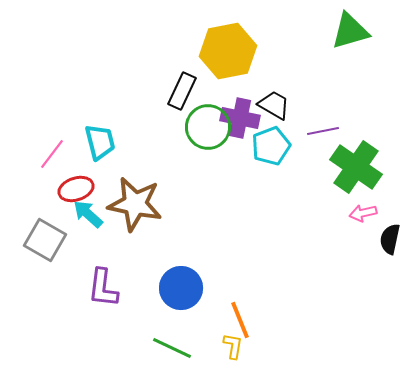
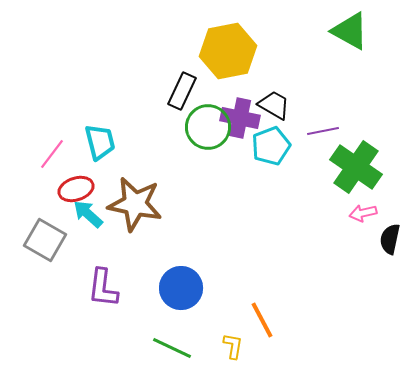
green triangle: rotated 45 degrees clockwise
orange line: moved 22 px right; rotated 6 degrees counterclockwise
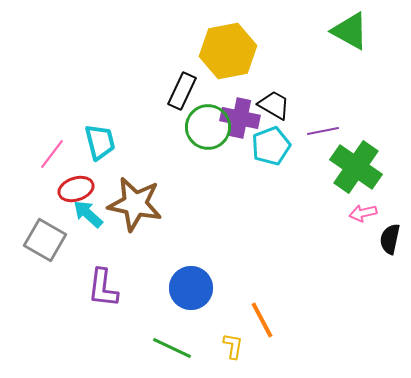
blue circle: moved 10 px right
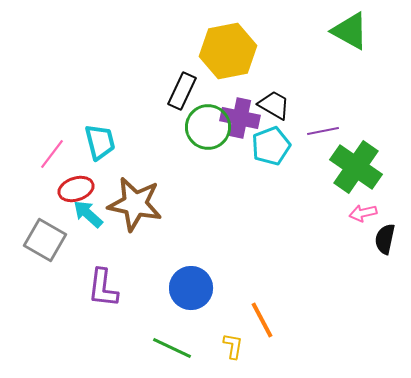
black semicircle: moved 5 px left
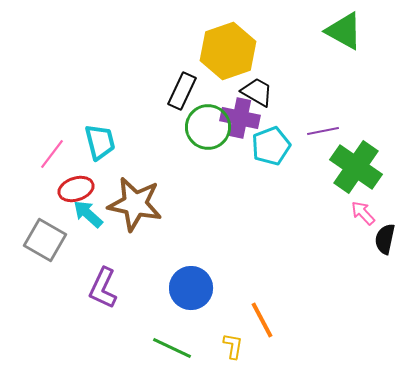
green triangle: moved 6 px left
yellow hexagon: rotated 8 degrees counterclockwise
black trapezoid: moved 17 px left, 13 px up
pink arrow: rotated 60 degrees clockwise
purple L-shape: rotated 18 degrees clockwise
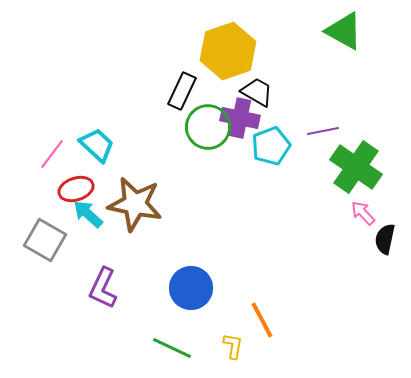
cyan trapezoid: moved 3 px left, 3 px down; rotated 33 degrees counterclockwise
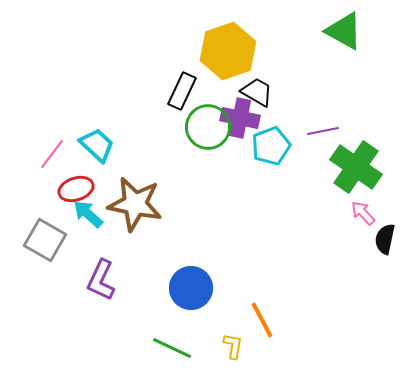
purple L-shape: moved 2 px left, 8 px up
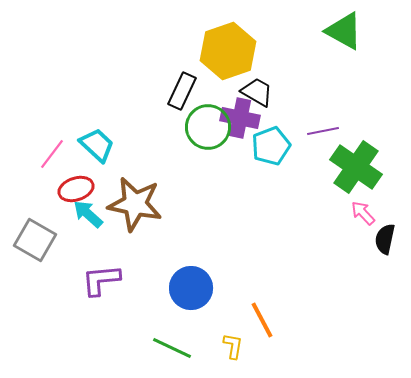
gray square: moved 10 px left
purple L-shape: rotated 60 degrees clockwise
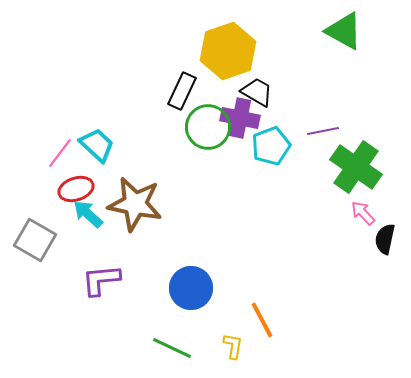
pink line: moved 8 px right, 1 px up
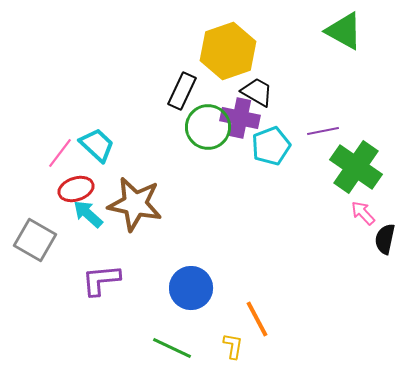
orange line: moved 5 px left, 1 px up
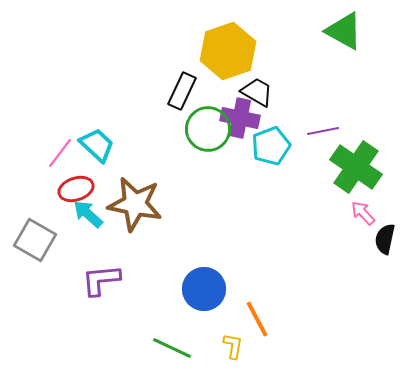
green circle: moved 2 px down
blue circle: moved 13 px right, 1 px down
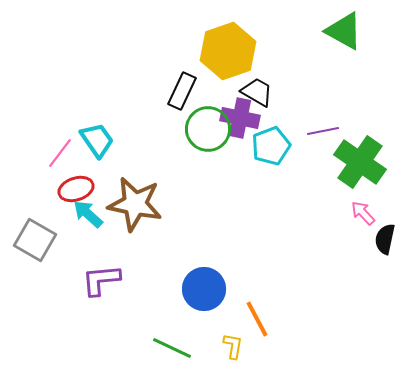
cyan trapezoid: moved 5 px up; rotated 12 degrees clockwise
green cross: moved 4 px right, 5 px up
